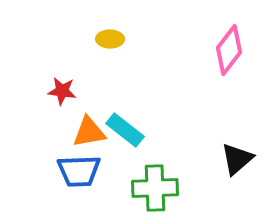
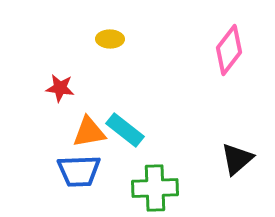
red star: moved 2 px left, 3 px up
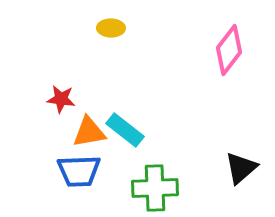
yellow ellipse: moved 1 px right, 11 px up
red star: moved 1 px right, 11 px down
black triangle: moved 4 px right, 9 px down
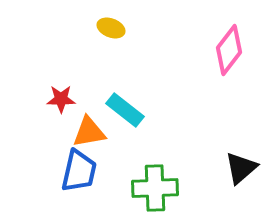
yellow ellipse: rotated 20 degrees clockwise
red star: rotated 8 degrees counterclockwise
cyan rectangle: moved 20 px up
blue trapezoid: rotated 75 degrees counterclockwise
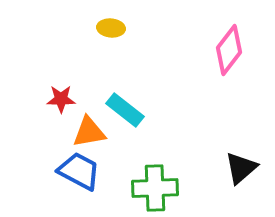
yellow ellipse: rotated 16 degrees counterclockwise
blue trapezoid: rotated 75 degrees counterclockwise
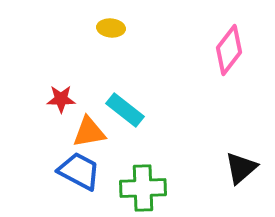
green cross: moved 12 px left
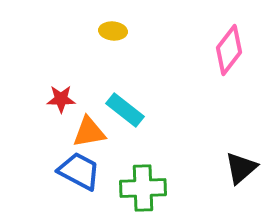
yellow ellipse: moved 2 px right, 3 px down
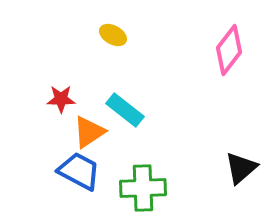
yellow ellipse: moved 4 px down; rotated 24 degrees clockwise
orange triangle: rotated 24 degrees counterclockwise
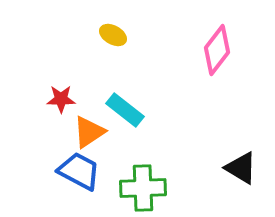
pink diamond: moved 12 px left
black triangle: rotated 48 degrees counterclockwise
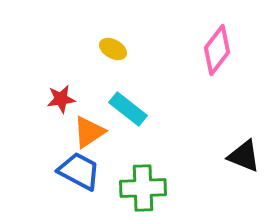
yellow ellipse: moved 14 px down
red star: rotated 8 degrees counterclockwise
cyan rectangle: moved 3 px right, 1 px up
black triangle: moved 3 px right, 12 px up; rotated 9 degrees counterclockwise
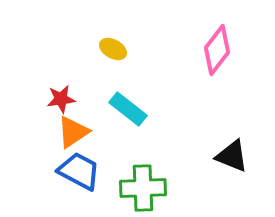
orange triangle: moved 16 px left
black triangle: moved 12 px left
